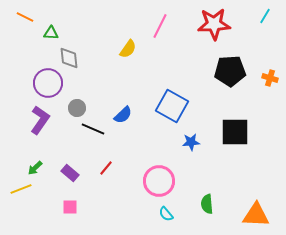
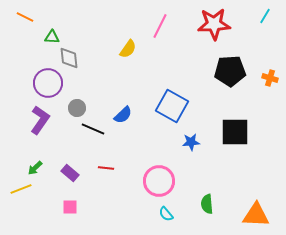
green triangle: moved 1 px right, 4 px down
red line: rotated 56 degrees clockwise
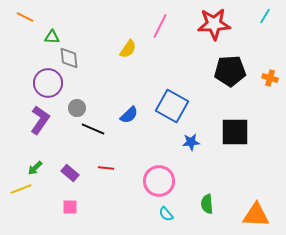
blue semicircle: moved 6 px right
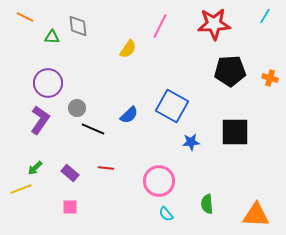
gray diamond: moved 9 px right, 32 px up
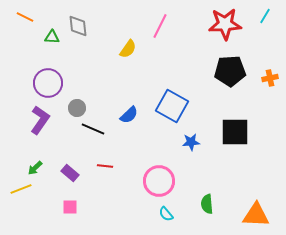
red star: moved 11 px right
orange cross: rotated 28 degrees counterclockwise
red line: moved 1 px left, 2 px up
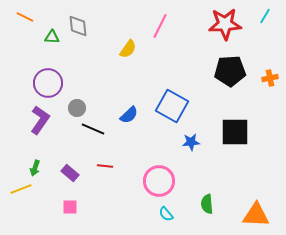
green arrow: rotated 28 degrees counterclockwise
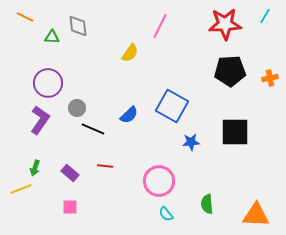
yellow semicircle: moved 2 px right, 4 px down
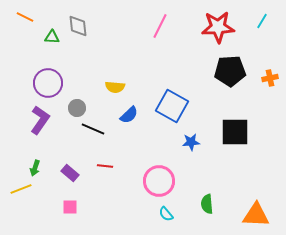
cyan line: moved 3 px left, 5 px down
red star: moved 7 px left, 3 px down
yellow semicircle: moved 15 px left, 34 px down; rotated 60 degrees clockwise
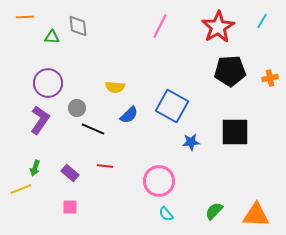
orange line: rotated 30 degrees counterclockwise
red star: rotated 28 degrees counterclockwise
green semicircle: moved 7 px right, 7 px down; rotated 48 degrees clockwise
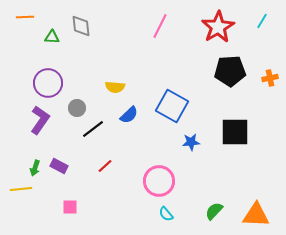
gray diamond: moved 3 px right
black line: rotated 60 degrees counterclockwise
red line: rotated 49 degrees counterclockwise
purple rectangle: moved 11 px left, 7 px up; rotated 12 degrees counterclockwise
yellow line: rotated 15 degrees clockwise
